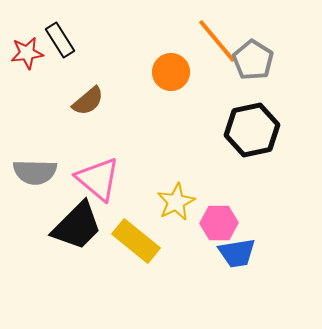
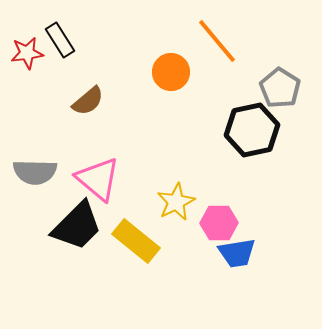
gray pentagon: moved 27 px right, 28 px down
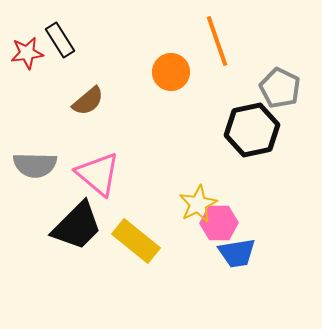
orange line: rotated 21 degrees clockwise
gray pentagon: rotated 6 degrees counterclockwise
gray semicircle: moved 7 px up
pink triangle: moved 5 px up
yellow star: moved 22 px right, 2 px down
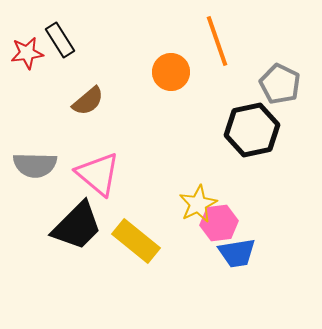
gray pentagon: moved 4 px up
pink hexagon: rotated 6 degrees counterclockwise
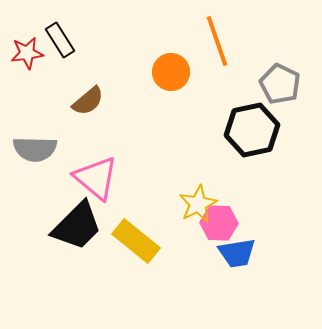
gray semicircle: moved 16 px up
pink triangle: moved 2 px left, 4 px down
pink hexagon: rotated 9 degrees clockwise
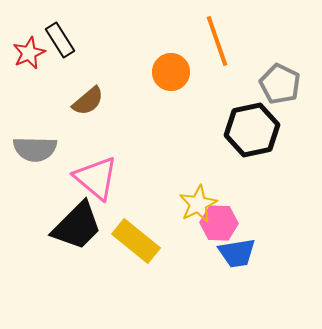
red star: moved 2 px right; rotated 16 degrees counterclockwise
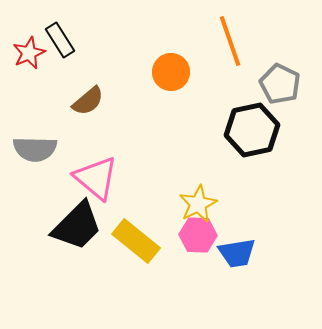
orange line: moved 13 px right
pink hexagon: moved 21 px left, 12 px down
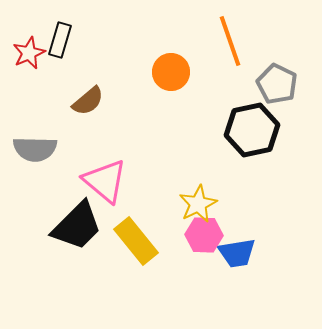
black rectangle: rotated 48 degrees clockwise
gray pentagon: moved 3 px left
pink triangle: moved 9 px right, 3 px down
pink hexagon: moved 6 px right
yellow rectangle: rotated 12 degrees clockwise
